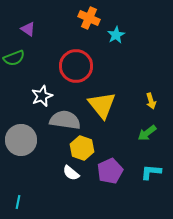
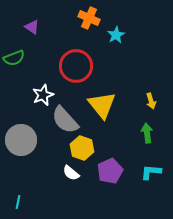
purple triangle: moved 4 px right, 2 px up
white star: moved 1 px right, 1 px up
gray semicircle: rotated 140 degrees counterclockwise
green arrow: rotated 120 degrees clockwise
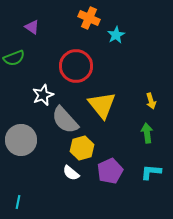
yellow hexagon: rotated 25 degrees clockwise
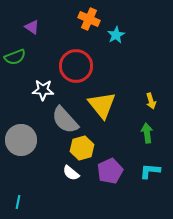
orange cross: moved 1 px down
green semicircle: moved 1 px right, 1 px up
white star: moved 5 px up; rotated 25 degrees clockwise
cyan L-shape: moved 1 px left, 1 px up
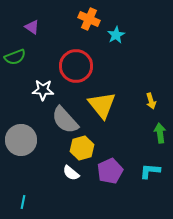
green arrow: moved 13 px right
cyan line: moved 5 px right
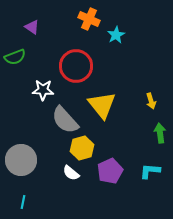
gray circle: moved 20 px down
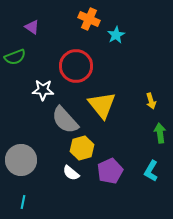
cyan L-shape: moved 1 px right; rotated 65 degrees counterclockwise
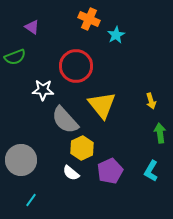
yellow hexagon: rotated 10 degrees counterclockwise
cyan line: moved 8 px right, 2 px up; rotated 24 degrees clockwise
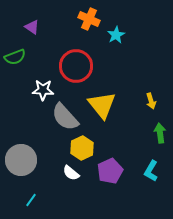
gray semicircle: moved 3 px up
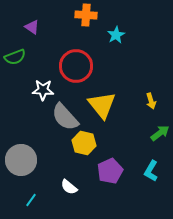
orange cross: moved 3 px left, 4 px up; rotated 20 degrees counterclockwise
green arrow: rotated 60 degrees clockwise
yellow hexagon: moved 2 px right, 5 px up; rotated 20 degrees counterclockwise
white semicircle: moved 2 px left, 14 px down
